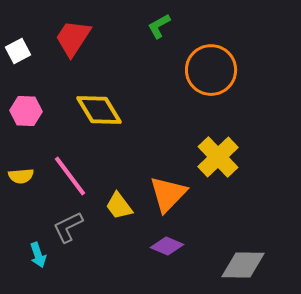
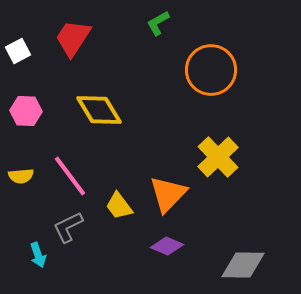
green L-shape: moved 1 px left, 3 px up
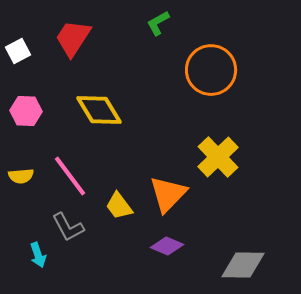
gray L-shape: rotated 92 degrees counterclockwise
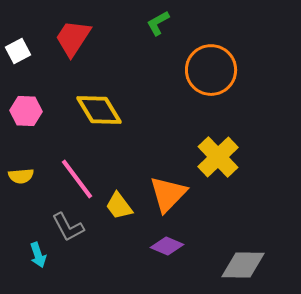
pink line: moved 7 px right, 3 px down
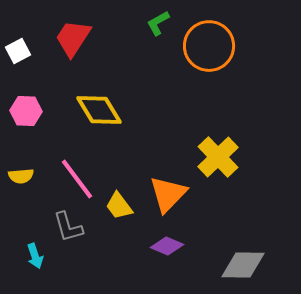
orange circle: moved 2 px left, 24 px up
gray L-shape: rotated 12 degrees clockwise
cyan arrow: moved 3 px left, 1 px down
